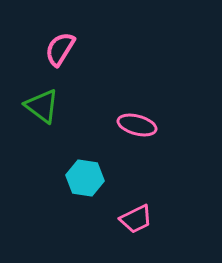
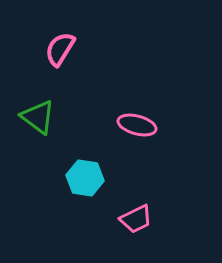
green triangle: moved 4 px left, 11 px down
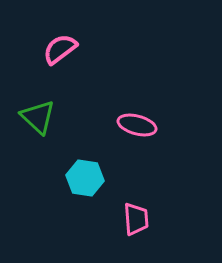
pink semicircle: rotated 21 degrees clockwise
green triangle: rotated 6 degrees clockwise
pink trapezoid: rotated 68 degrees counterclockwise
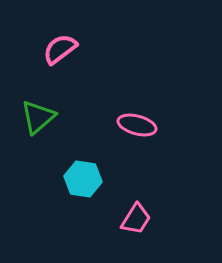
green triangle: rotated 36 degrees clockwise
cyan hexagon: moved 2 px left, 1 px down
pink trapezoid: rotated 36 degrees clockwise
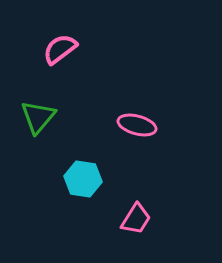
green triangle: rotated 9 degrees counterclockwise
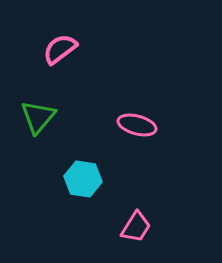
pink trapezoid: moved 8 px down
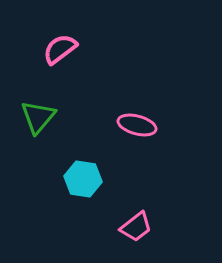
pink trapezoid: rotated 20 degrees clockwise
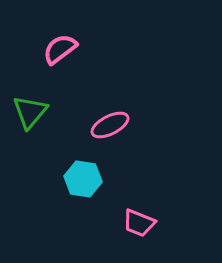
green triangle: moved 8 px left, 5 px up
pink ellipse: moved 27 px left; rotated 42 degrees counterclockwise
pink trapezoid: moved 3 px right, 4 px up; rotated 60 degrees clockwise
